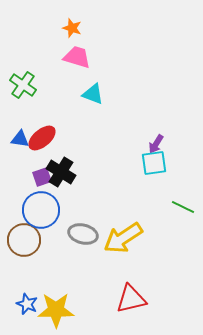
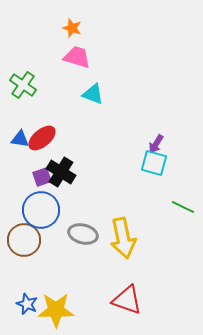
cyan square: rotated 24 degrees clockwise
yellow arrow: rotated 69 degrees counterclockwise
red triangle: moved 4 px left, 1 px down; rotated 32 degrees clockwise
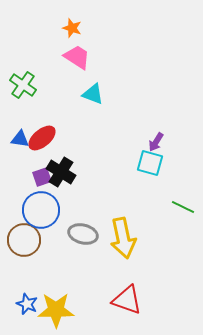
pink trapezoid: rotated 16 degrees clockwise
purple arrow: moved 2 px up
cyan square: moved 4 px left
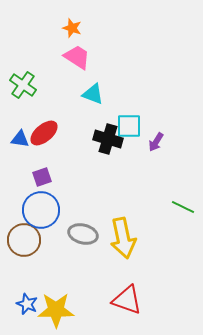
red ellipse: moved 2 px right, 5 px up
cyan square: moved 21 px left, 37 px up; rotated 16 degrees counterclockwise
black cross: moved 47 px right, 33 px up; rotated 16 degrees counterclockwise
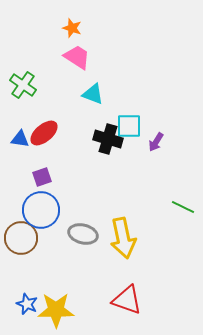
brown circle: moved 3 px left, 2 px up
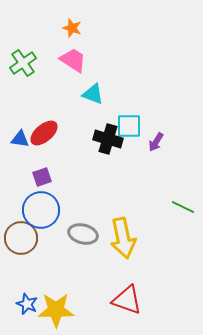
pink trapezoid: moved 4 px left, 3 px down
green cross: moved 22 px up; rotated 20 degrees clockwise
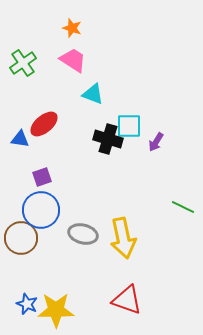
red ellipse: moved 9 px up
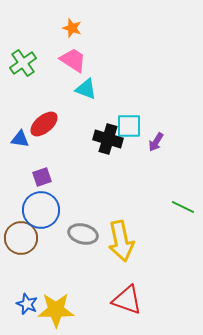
cyan triangle: moved 7 px left, 5 px up
yellow arrow: moved 2 px left, 3 px down
